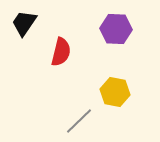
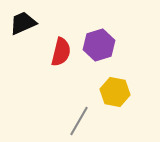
black trapezoid: moved 1 px left; rotated 32 degrees clockwise
purple hexagon: moved 17 px left, 16 px down; rotated 20 degrees counterclockwise
gray line: rotated 16 degrees counterclockwise
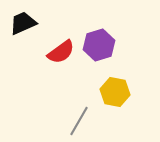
red semicircle: rotated 40 degrees clockwise
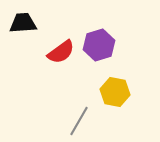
black trapezoid: rotated 20 degrees clockwise
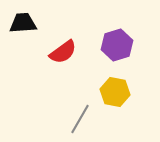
purple hexagon: moved 18 px right
red semicircle: moved 2 px right
gray line: moved 1 px right, 2 px up
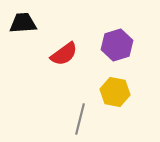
red semicircle: moved 1 px right, 2 px down
gray line: rotated 16 degrees counterclockwise
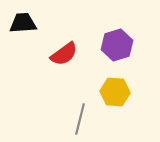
yellow hexagon: rotated 8 degrees counterclockwise
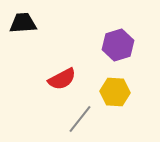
purple hexagon: moved 1 px right
red semicircle: moved 2 px left, 25 px down; rotated 8 degrees clockwise
gray line: rotated 24 degrees clockwise
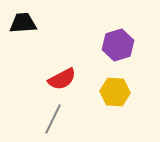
gray line: moved 27 px left; rotated 12 degrees counterclockwise
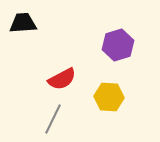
yellow hexagon: moved 6 px left, 5 px down
